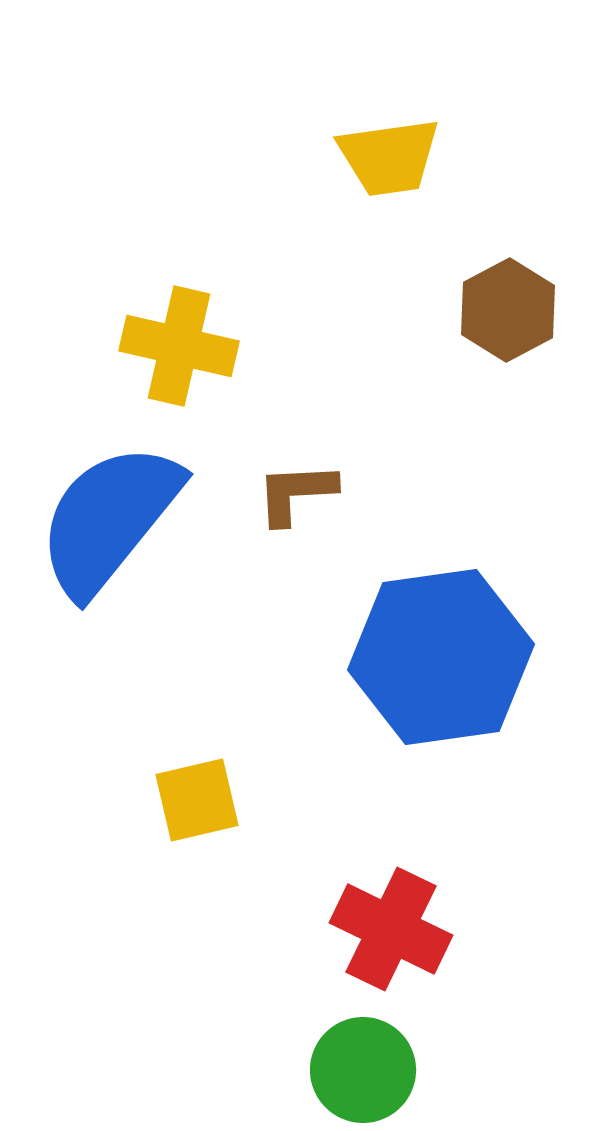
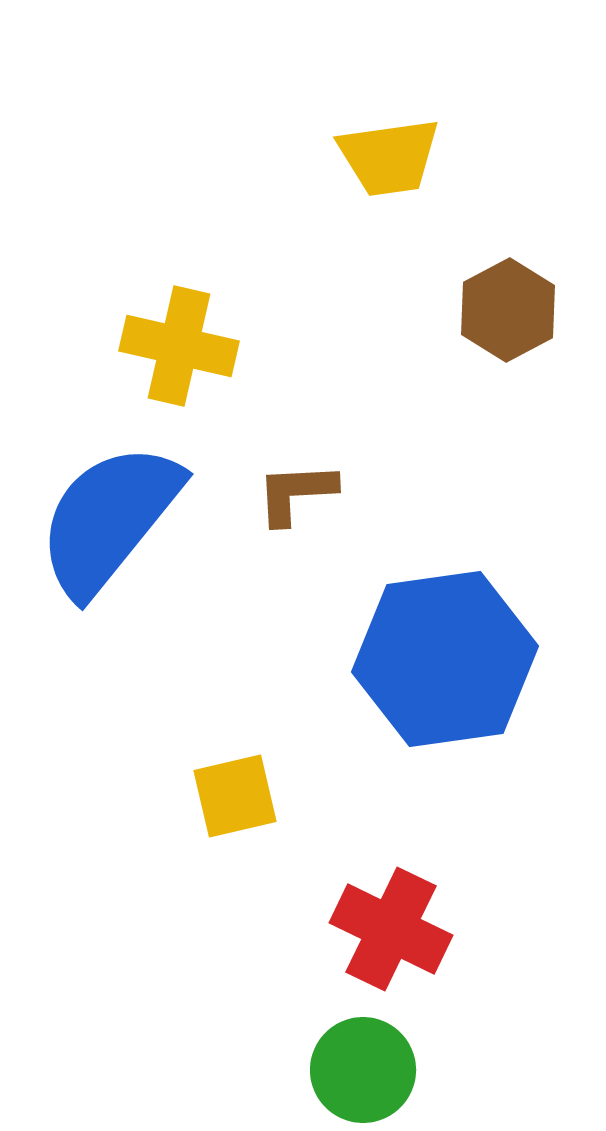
blue hexagon: moved 4 px right, 2 px down
yellow square: moved 38 px right, 4 px up
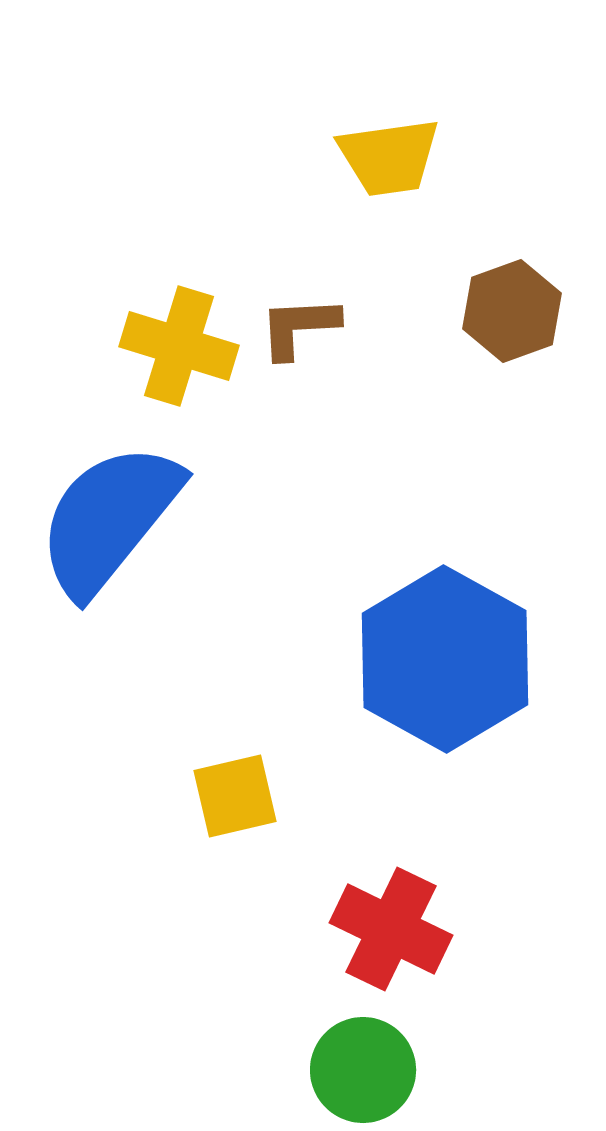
brown hexagon: moved 4 px right, 1 px down; rotated 8 degrees clockwise
yellow cross: rotated 4 degrees clockwise
brown L-shape: moved 3 px right, 166 px up
blue hexagon: rotated 23 degrees counterclockwise
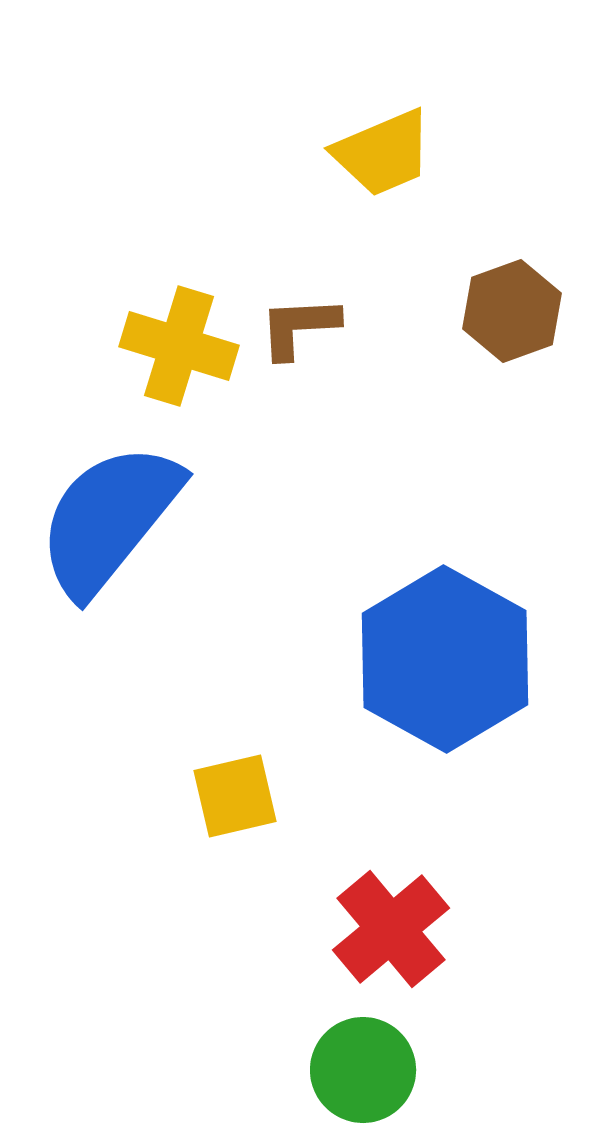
yellow trapezoid: moved 6 px left, 4 px up; rotated 15 degrees counterclockwise
red cross: rotated 24 degrees clockwise
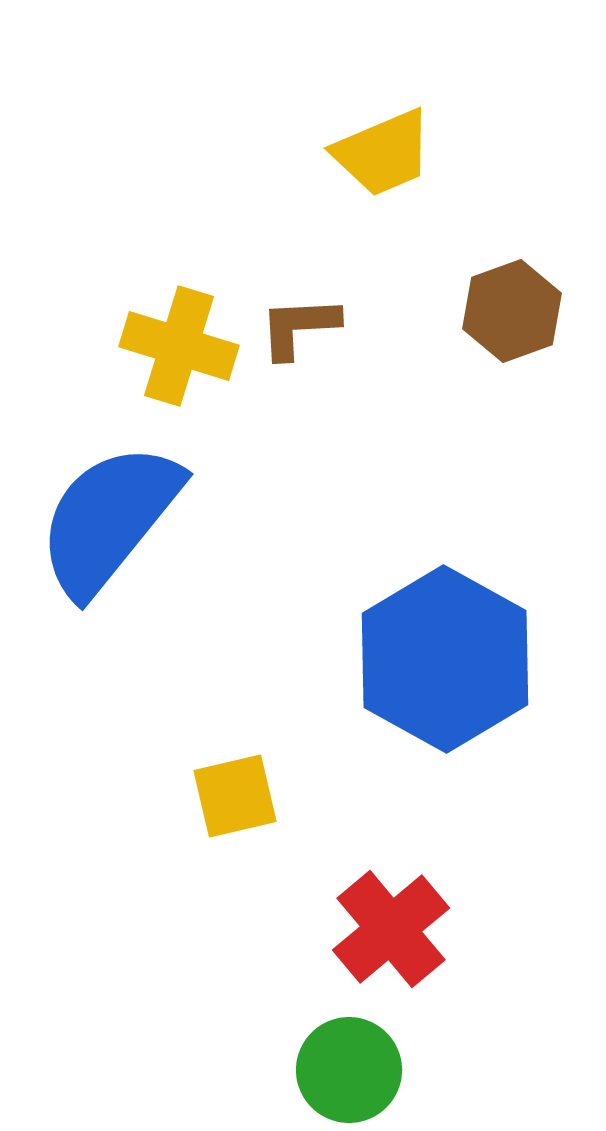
green circle: moved 14 px left
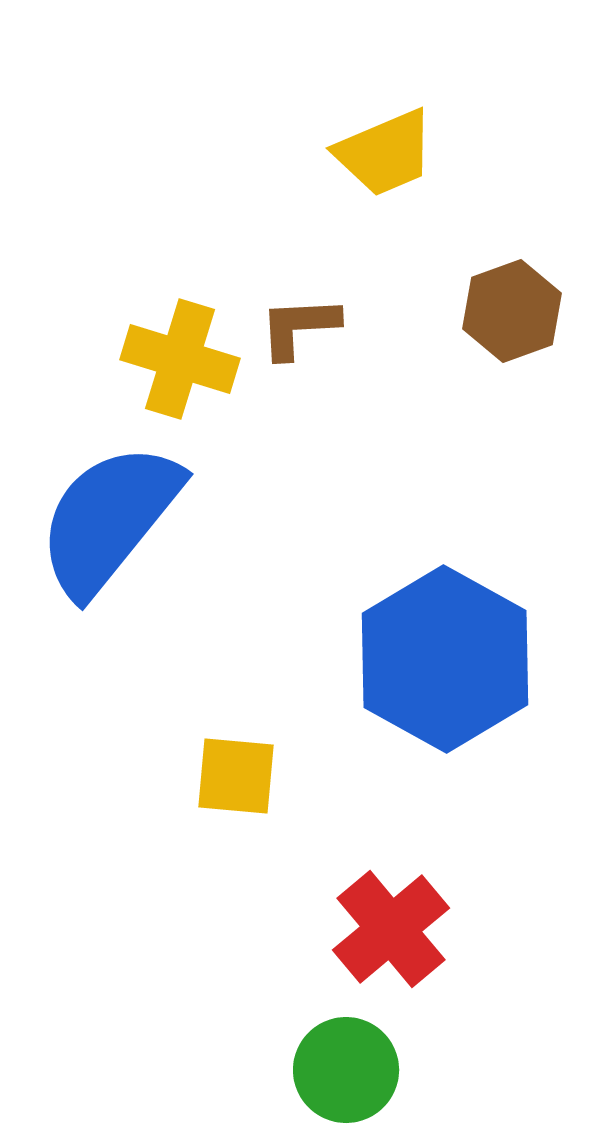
yellow trapezoid: moved 2 px right
yellow cross: moved 1 px right, 13 px down
yellow square: moved 1 px right, 20 px up; rotated 18 degrees clockwise
green circle: moved 3 px left
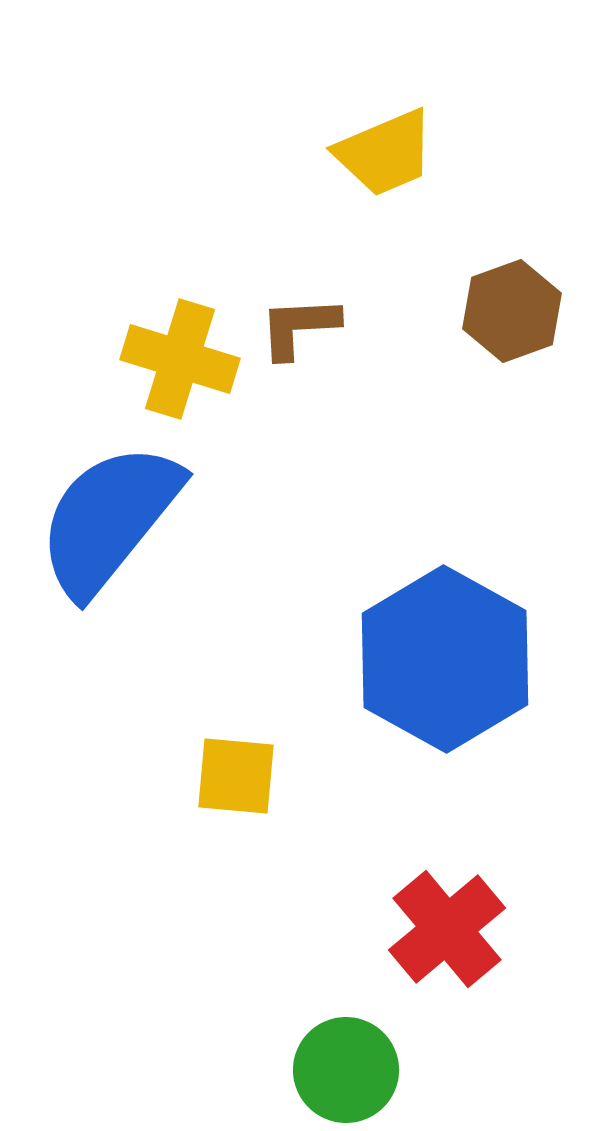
red cross: moved 56 px right
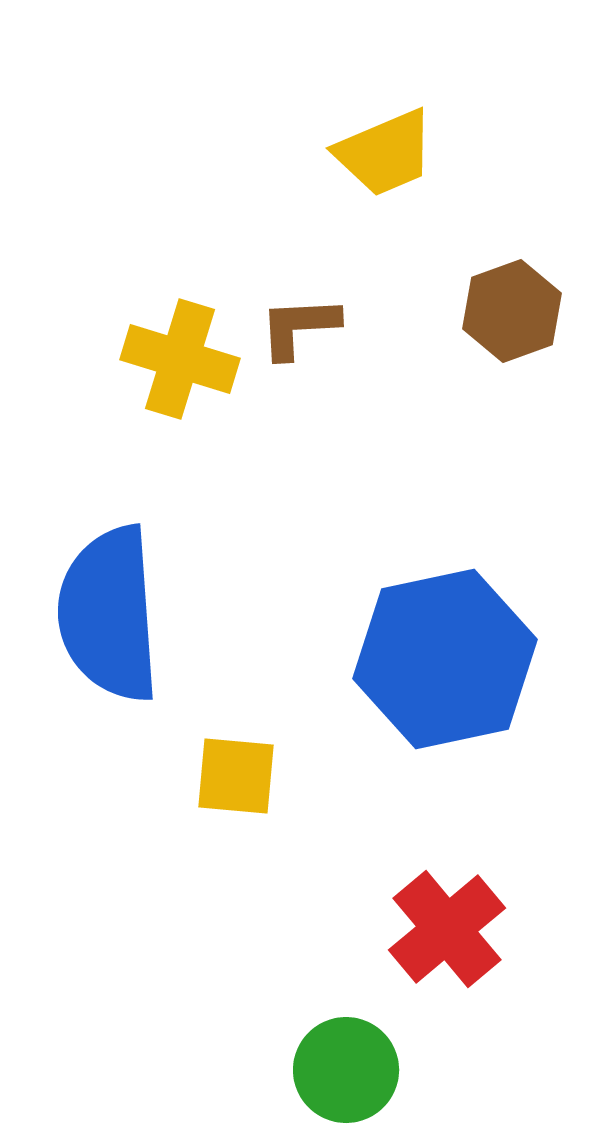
blue semicircle: moved 95 px down; rotated 43 degrees counterclockwise
blue hexagon: rotated 19 degrees clockwise
